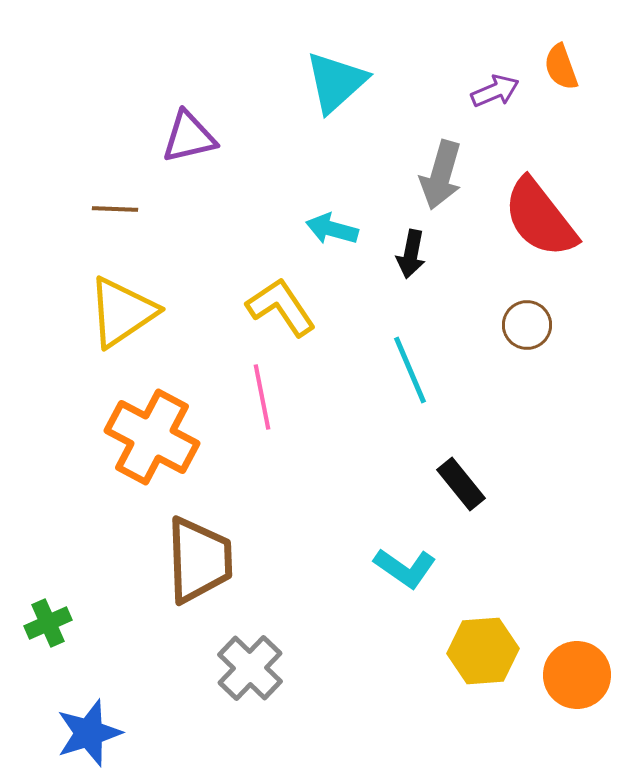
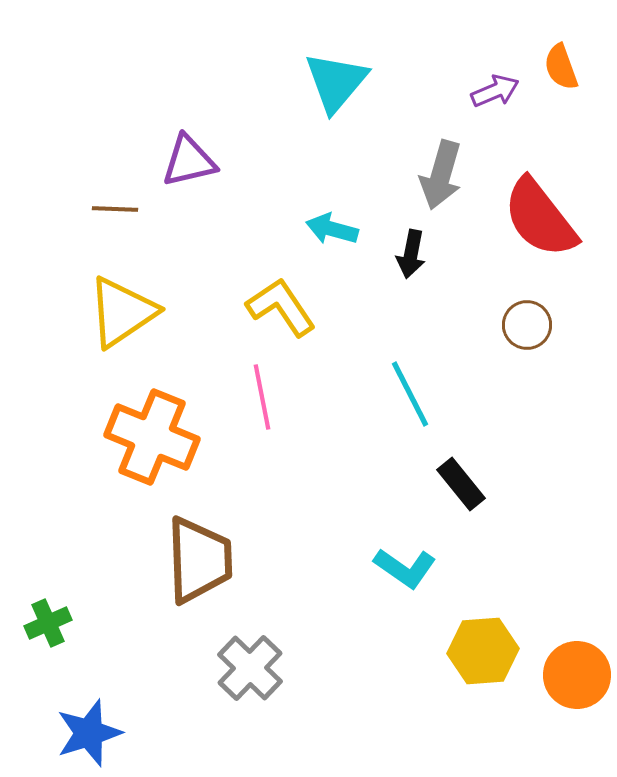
cyan triangle: rotated 8 degrees counterclockwise
purple triangle: moved 24 px down
cyan line: moved 24 px down; rotated 4 degrees counterclockwise
orange cross: rotated 6 degrees counterclockwise
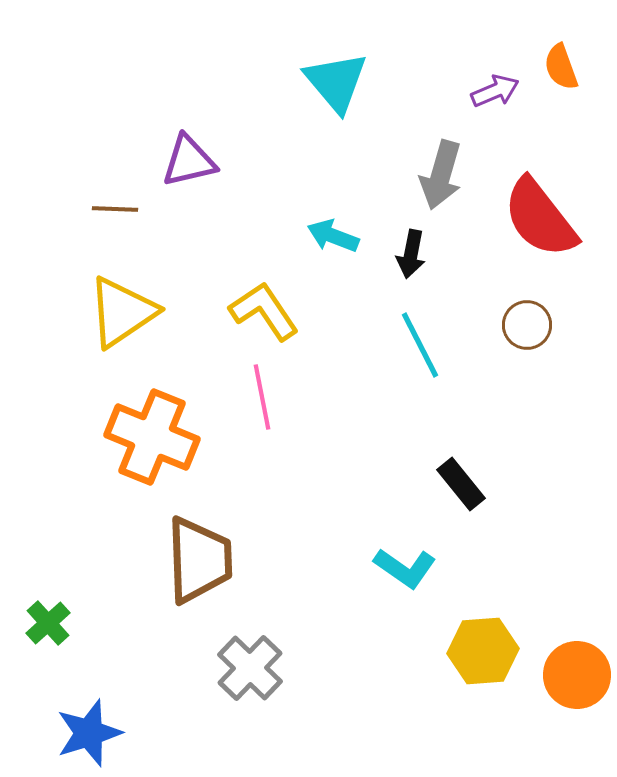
cyan triangle: rotated 20 degrees counterclockwise
cyan arrow: moved 1 px right, 7 px down; rotated 6 degrees clockwise
yellow L-shape: moved 17 px left, 4 px down
cyan line: moved 10 px right, 49 px up
green cross: rotated 18 degrees counterclockwise
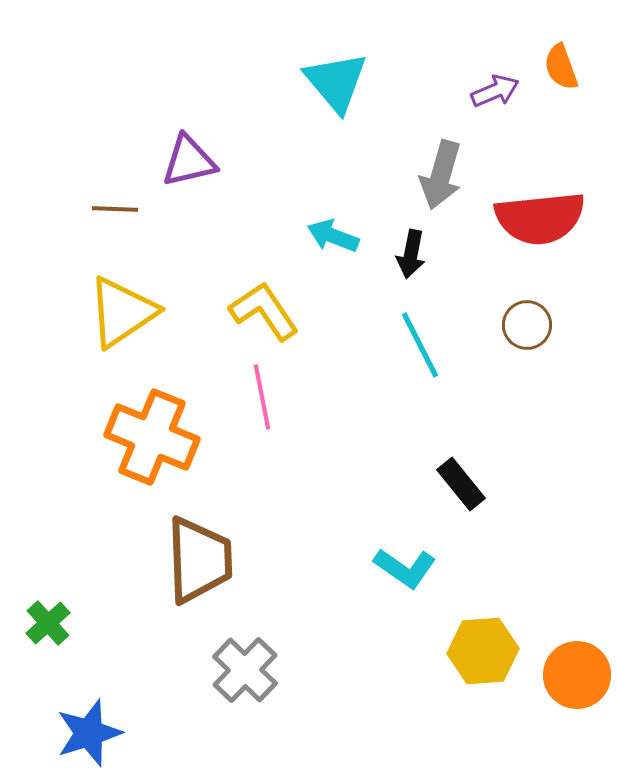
red semicircle: rotated 58 degrees counterclockwise
gray cross: moved 5 px left, 2 px down
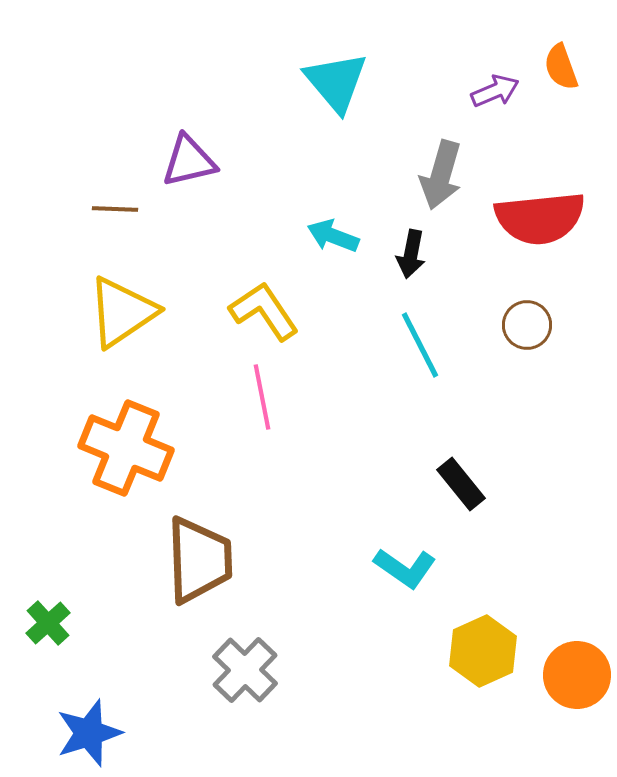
orange cross: moved 26 px left, 11 px down
yellow hexagon: rotated 20 degrees counterclockwise
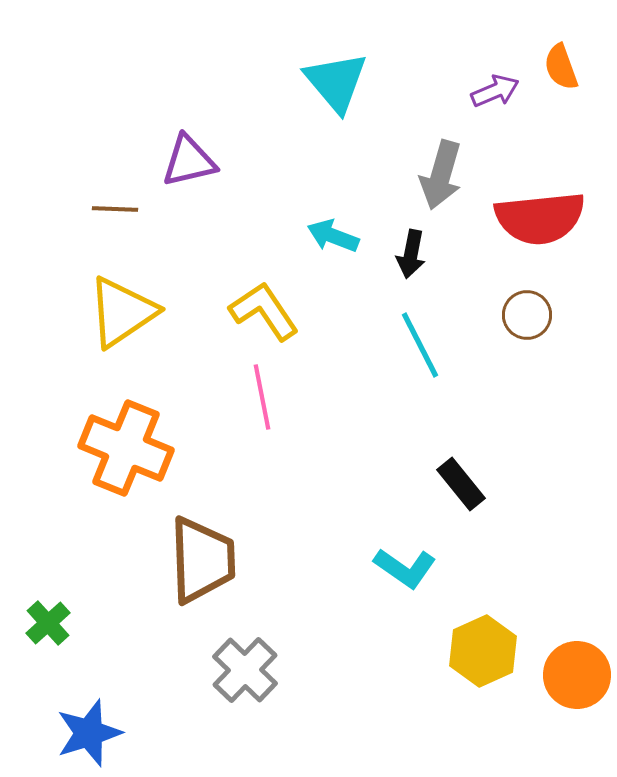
brown circle: moved 10 px up
brown trapezoid: moved 3 px right
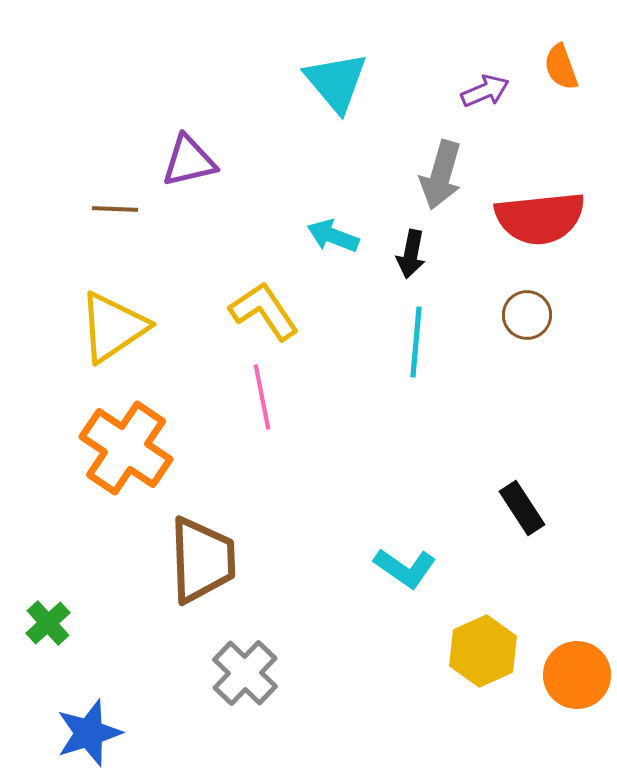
purple arrow: moved 10 px left
yellow triangle: moved 9 px left, 15 px down
cyan line: moved 4 px left, 3 px up; rotated 32 degrees clockwise
orange cross: rotated 12 degrees clockwise
black rectangle: moved 61 px right, 24 px down; rotated 6 degrees clockwise
gray cross: moved 3 px down
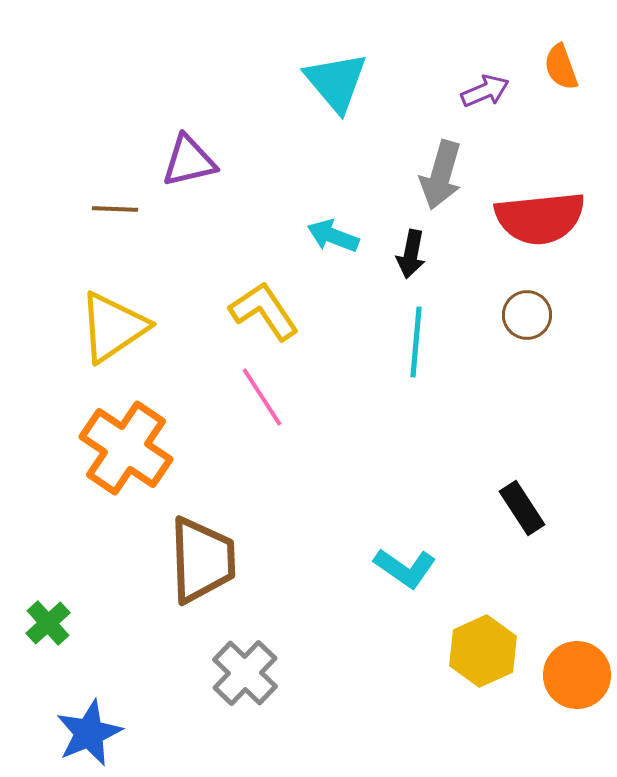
pink line: rotated 22 degrees counterclockwise
blue star: rotated 6 degrees counterclockwise
